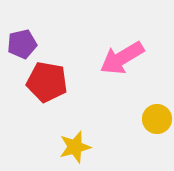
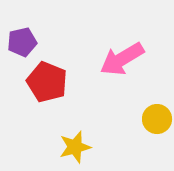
purple pentagon: moved 2 px up
pink arrow: moved 1 px down
red pentagon: rotated 12 degrees clockwise
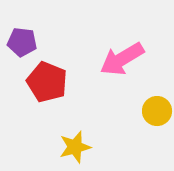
purple pentagon: rotated 20 degrees clockwise
yellow circle: moved 8 px up
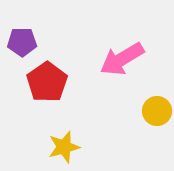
purple pentagon: rotated 8 degrees counterclockwise
red pentagon: rotated 15 degrees clockwise
yellow star: moved 11 px left
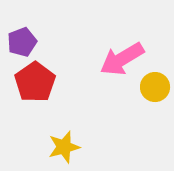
purple pentagon: rotated 20 degrees counterclockwise
red pentagon: moved 12 px left
yellow circle: moved 2 px left, 24 px up
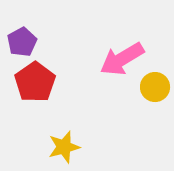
purple pentagon: rotated 8 degrees counterclockwise
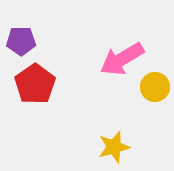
purple pentagon: moved 1 px left, 1 px up; rotated 28 degrees clockwise
red pentagon: moved 2 px down
yellow star: moved 50 px right
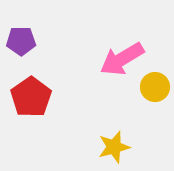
red pentagon: moved 4 px left, 13 px down
